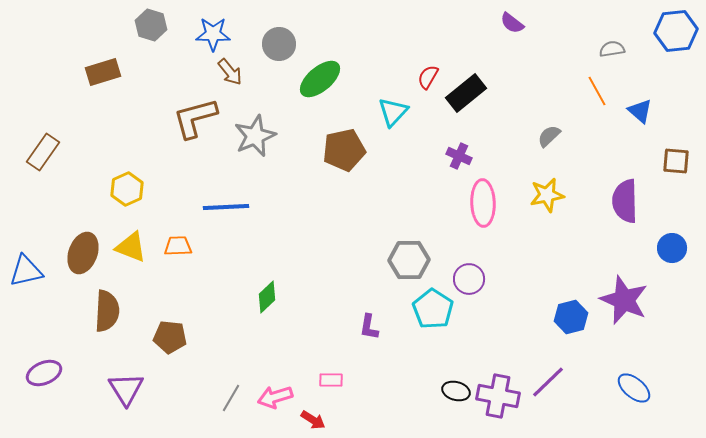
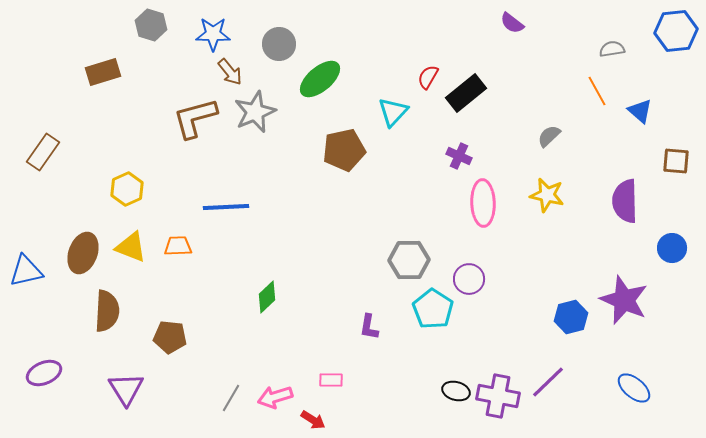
gray star at (255, 136): moved 24 px up
yellow star at (547, 195): rotated 24 degrees clockwise
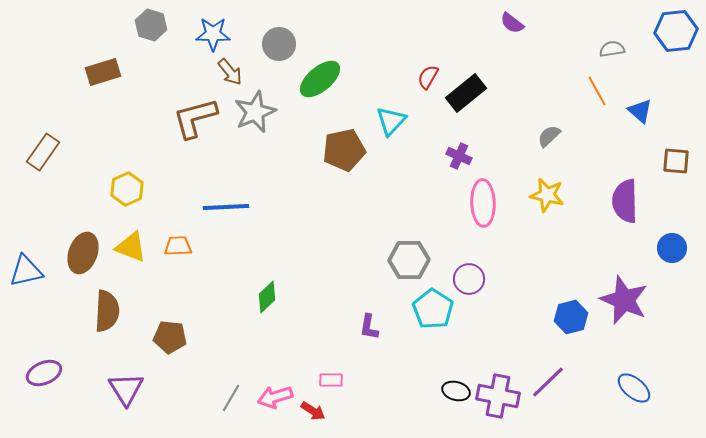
cyan triangle at (393, 112): moved 2 px left, 9 px down
red arrow at (313, 420): moved 9 px up
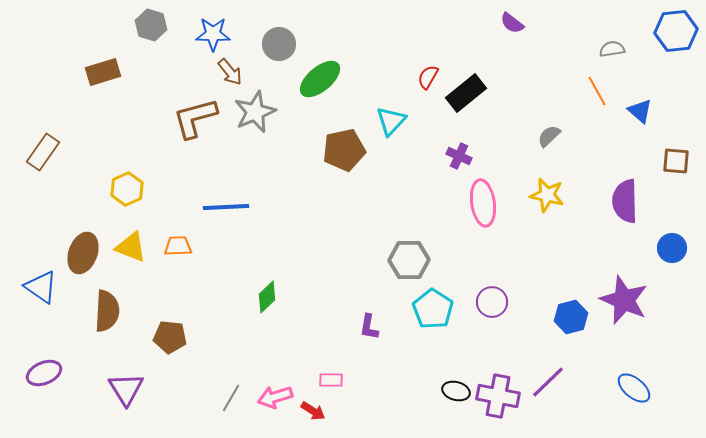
pink ellipse at (483, 203): rotated 6 degrees counterclockwise
blue triangle at (26, 271): moved 15 px right, 16 px down; rotated 48 degrees clockwise
purple circle at (469, 279): moved 23 px right, 23 px down
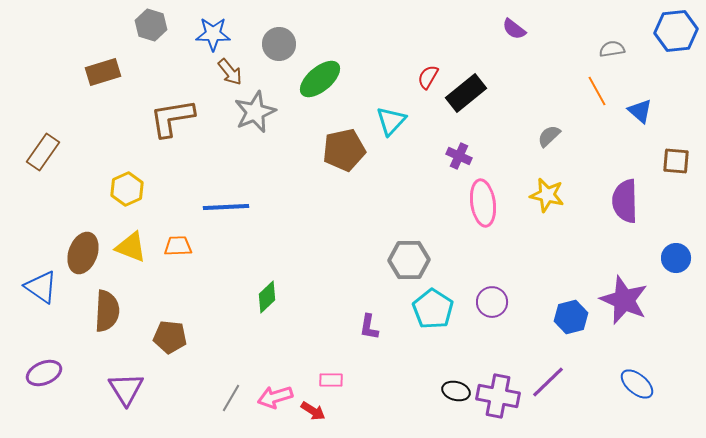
purple semicircle at (512, 23): moved 2 px right, 6 px down
brown L-shape at (195, 118): moved 23 px left; rotated 6 degrees clockwise
blue circle at (672, 248): moved 4 px right, 10 px down
blue ellipse at (634, 388): moved 3 px right, 4 px up
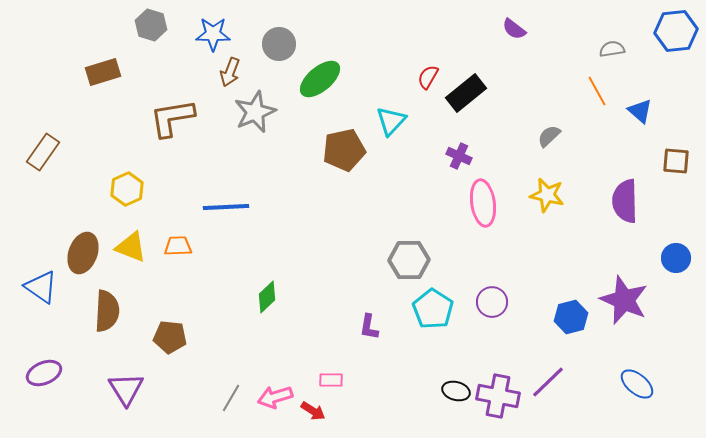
brown arrow at (230, 72): rotated 60 degrees clockwise
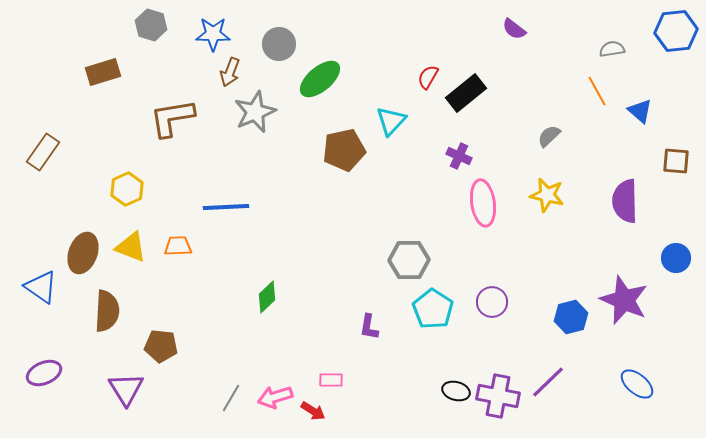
brown pentagon at (170, 337): moved 9 px left, 9 px down
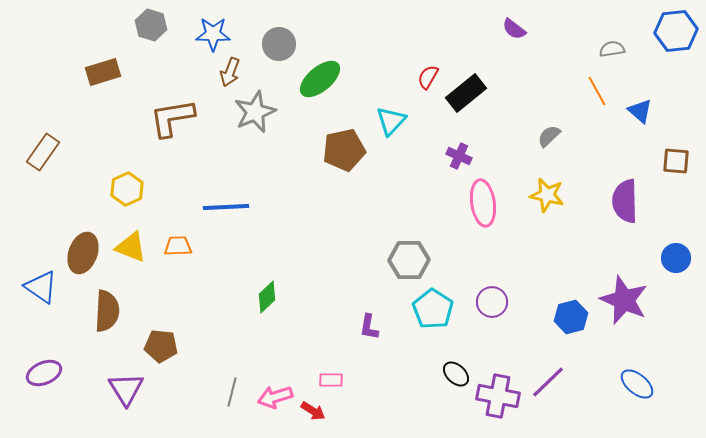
black ellipse at (456, 391): moved 17 px up; rotated 28 degrees clockwise
gray line at (231, 398): moved 1 px right, 6 px up; rotated 16 degrees counterclockwise
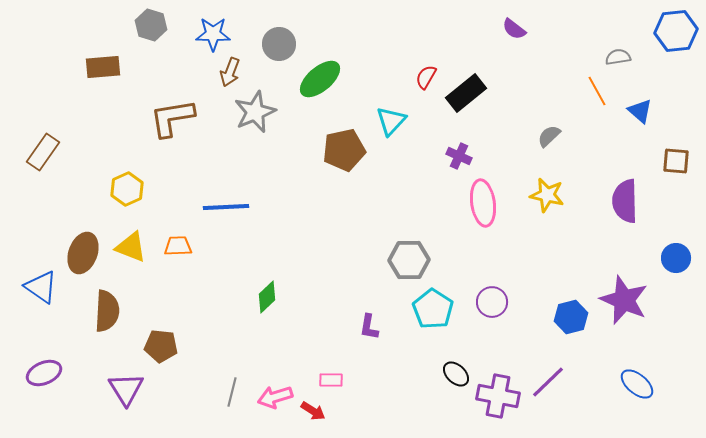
gray semicircle at (612, 49): moved 6 px right, 8 px down
brown rectangle at (103, 72): moved 5 px up; rotated 12 degrees clockwise
red semicircle at (428, 77): moved 2 px left
